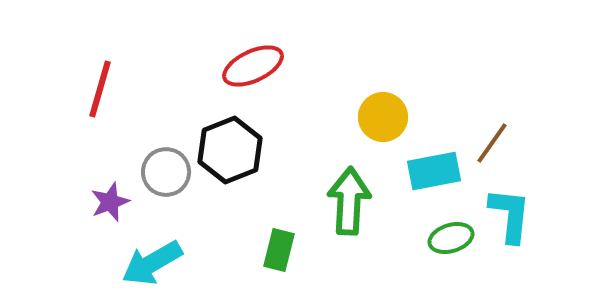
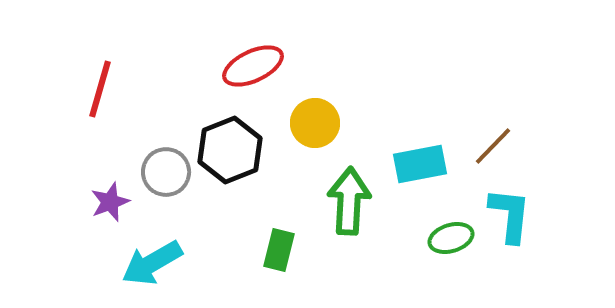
yellow circle: moved 68 px left, 6 px down
brown line: moved 1 px right, 3 px down; rotated 9 degrees clockwise
cyan rectangle: moved 14 px left, 7 px up
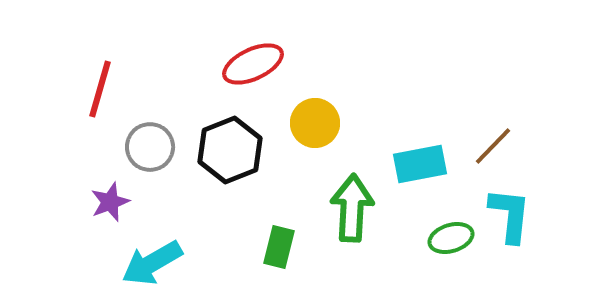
red ellipse: moved 2 px up
gray circle: moved 16 px left, 25 px up
green arrow: moved 3 px right, 7 px down
green rectangle: moved 3 px up
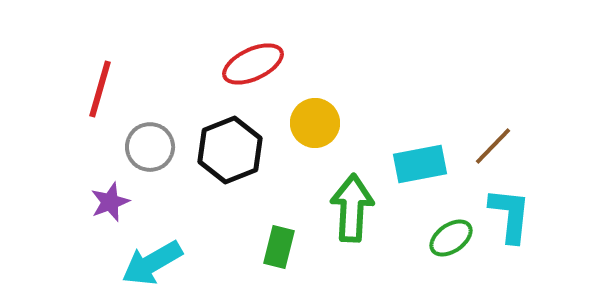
green ellipse: rotated 18 degrees counterclockwise
